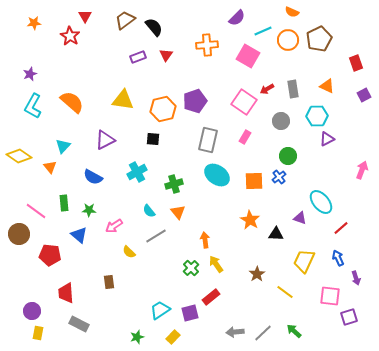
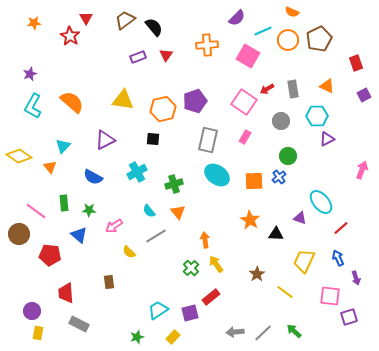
red triangle at (85, 16): moved 1 px right, 2 px down
cyan trapezoid at (160, 310): moved 2 px left
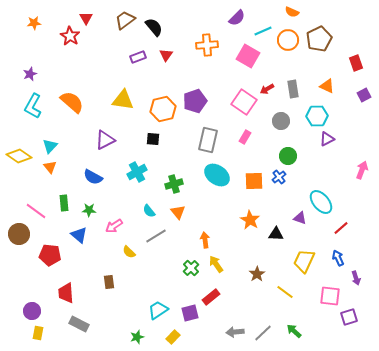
cyan triangle at (63, 146): moved 13 px left
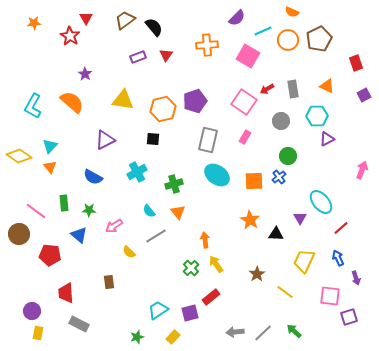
purple star at (30, 74): moved 55 px right; rotated 16 degrees counterclockwise
purple triangle at (300, 218): rotated 40 degrees clockwise
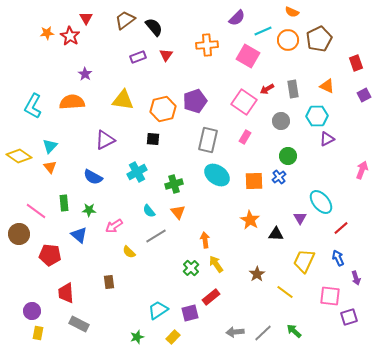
orange star at (34, 23): moved 13 px right, 10 px down
orange semicircle at (72, 102): rotated 45 degrees counterclockwise
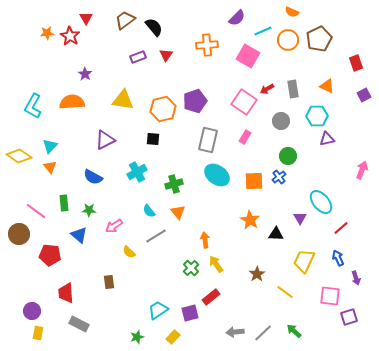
purple triangle at (327, 139): rotated 14 degrees clockwise
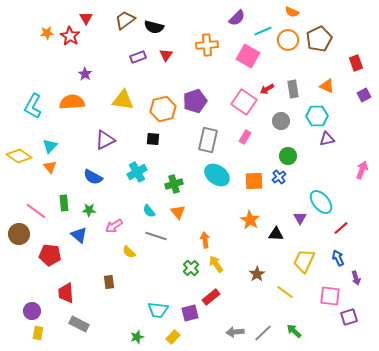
black semicircle at (154, 27): rotated 144 degrees clockwise
gray line at (156, 236): rotated 50 degrees clockwise
cyan trapezoid at (158, 310): rotated 140 degrees counterclockwise
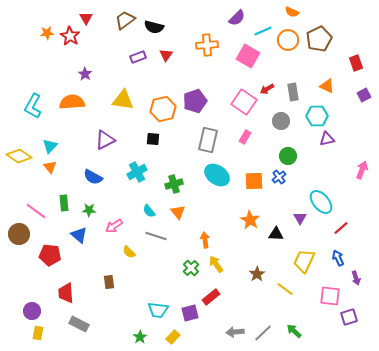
gray rectangle at (293, 89): moved 3 px down
yellow line at (285, 292): moved 3 px up
green star at (137, 337): moved 3 px right; rotated 16 degrees counterclockwise
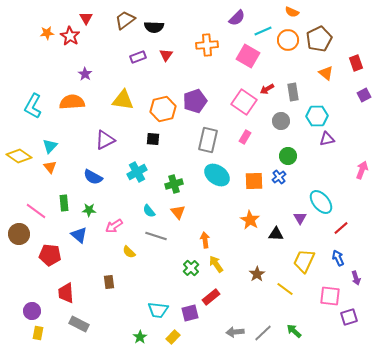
black semicircle at (154, 27): rotated 12 degrees counterclockwise
orange triangle at (327, 86): moved 1 px left, 13 px up; rotated 14 degrees clockwise
